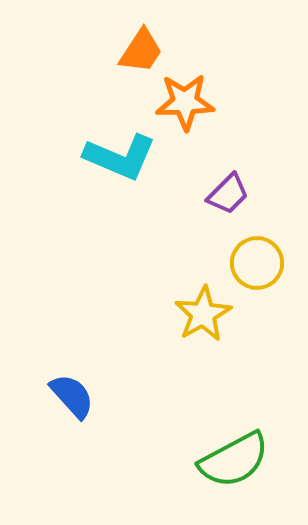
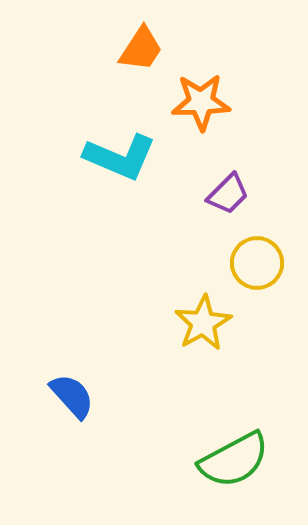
orange trapezoid: moved 2 px up
orange star: moved 16 px right
yellow star: moved 9 px down
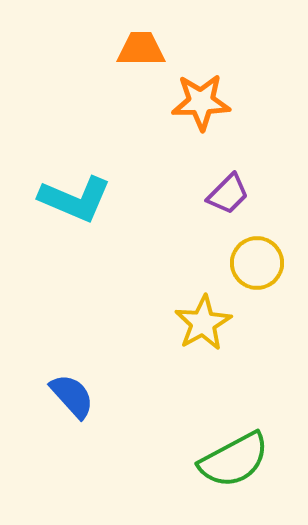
orange trapezoid: rotated 123 degrees counterclockwise
cyan L-shape: moved 45 px left, 42 px down
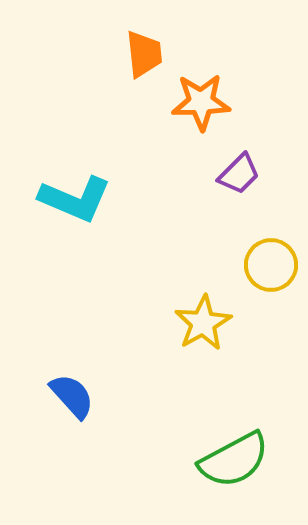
orange trapezoid: moved 3 px right, 5 px down; rotated 84 degrees clockwise
purple trapezoid: moved 11 px right, 20 px up
yellow circle: moved 14 px right, 2 px down
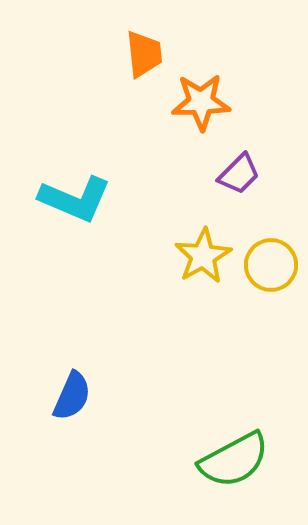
yellow star: moved 67 px up
blue semicircle: rotated 66 degrees clockwise
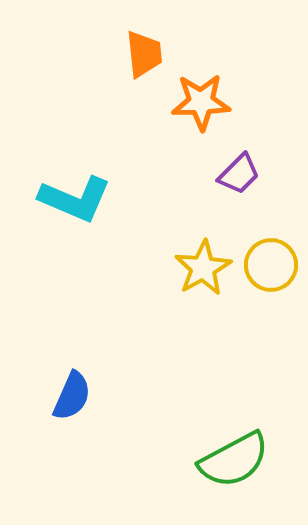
yellow star: moved 12 px down
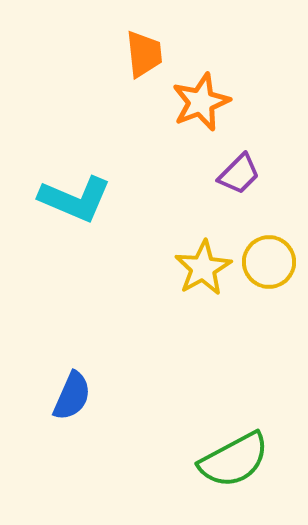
orange star: rotated 20 degrees counterclockwise
yellow circle: moved 2 px left, 3 px up
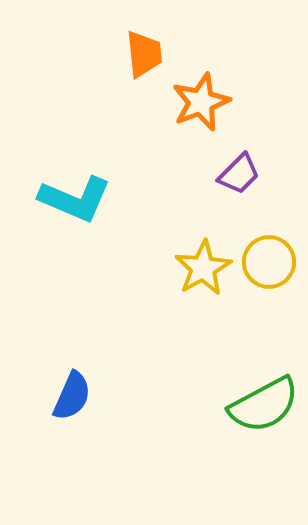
green semicircle: moved 30 px right, 55 px up
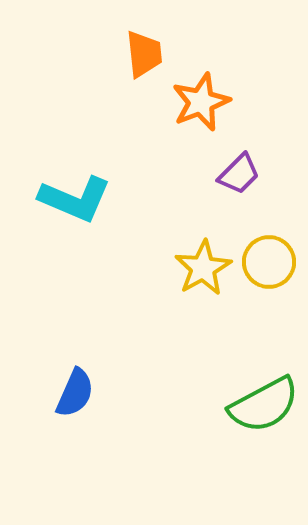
blue semicircle: moved 3 px right, 3 px up
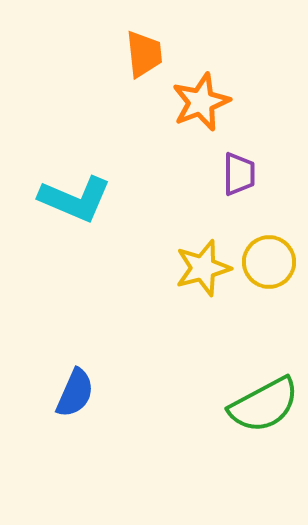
purple trapezoid: rotated 45 degrees counterclockwise
yellow star: rotated 14 degrees clockwise
